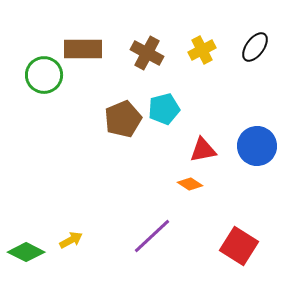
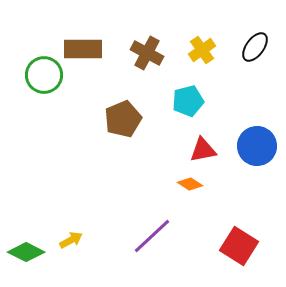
yellow cross: rotated 8 degrees counterclockwise
cyan pentagon: moved 24 px right, 8 px up
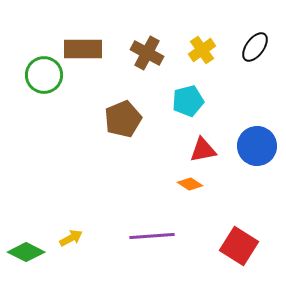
purple line: rotated 39 degrees clockwise
yellow arrow: moved 2 px up
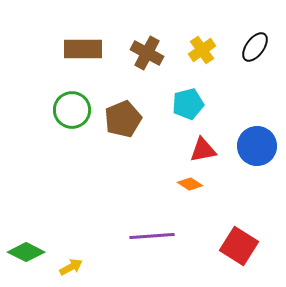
green circle: moved 28 px right, 35 px down
cyan pentagon: moved 3 px down
yellow arrow: moved 29 px down
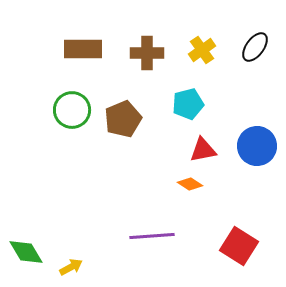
brown cross: rotated 28 degrees counterclockwise
green diamond: rotated 33 degrees clockwise
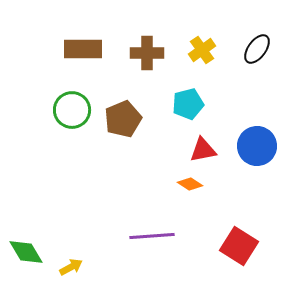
black ellipse: moved 2 px right, 2 px down
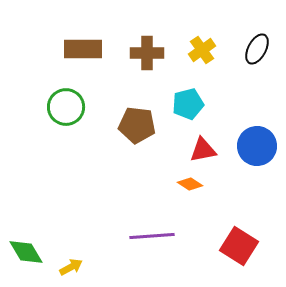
black ellipse: rotated 8 degrees counterclockwise
green circle: moved 6 px left, 3 px up
brown pentagon: moved 14 px right, 6 px down; rotated 30 degrees clockwise
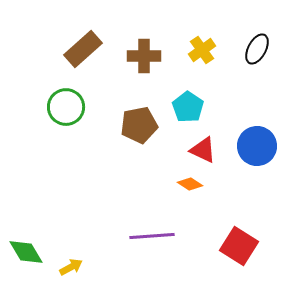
brown rectangle: rotated 42 degrees counterclockwise
brown cross: moved 3 px left, 3 px down
cyan pentagon: moved 3 px down; rotated 24 degrees counterclockwise
brown pentagon: moved 2 px right; rotated 18 degrees counterclockwise
red triangle: rotated 36 degrees clockwise
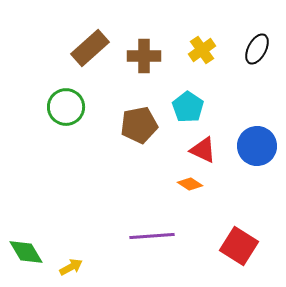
brown rectangle: moved 7 px right, 1 px up
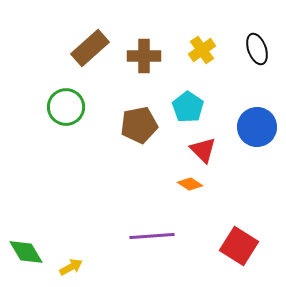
black ellipse: rotated 48 degrees counterclockwise
blue circle: moved 19 px up
red triangle: rotated 20 degrees clockwise
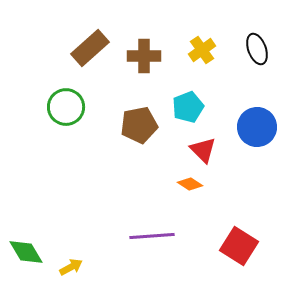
cyan pentagon: rotated 16 degrees clockwise
